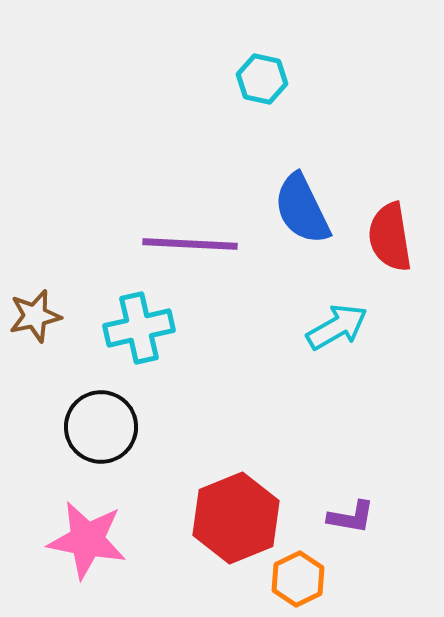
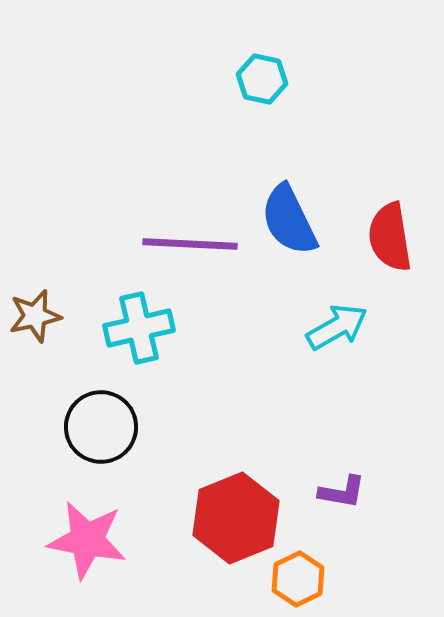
blue semicircle: moved 13 px left, 11 px down
purple L-shape: moved 9 px left, 25 px up
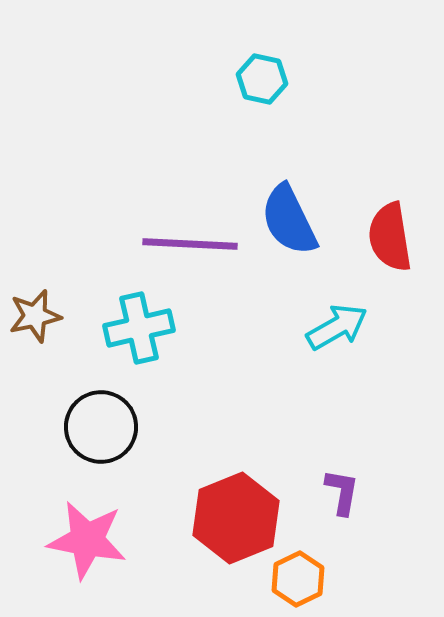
purple L-shape: rotated 90 degrees counterclockwise
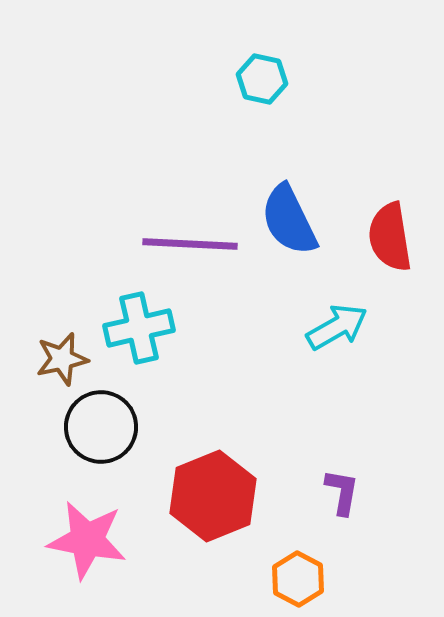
brown star: moved 27 px right, 43 px down
red hexagon: moved 23 px left, 22 px up
orange hexagon: rotated 6 degrees counterclockwise
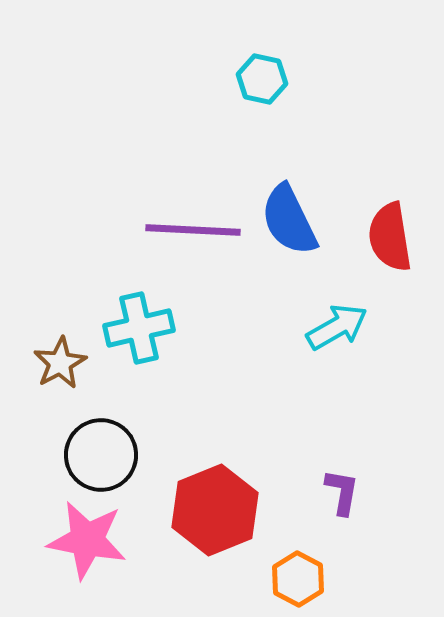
purple line: moved 3 px right, 14 px up
brown star: moved 2 px left, 4 px down; rotated 16 degrees counterclockwise
black circle: moved 28 px down
red hexagon: moved 2 px right, 14 px down
